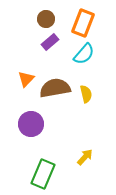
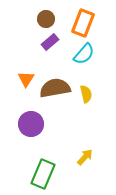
orange triangle: rotated 12 degrees counterclockwise
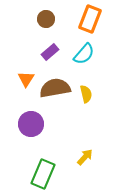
orange rectangle: moved 7 px right, 4 px up
purple rectangle: moved 10 px down
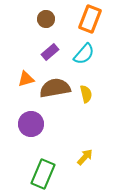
orange triangle: rotated 42 degrees clockwise
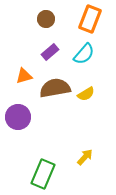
orange triangle: moved 2 px left, 3 px up
yellow semicircle: rotated 72 degrees clockwise
purple circle: moved 13 px left, 7 px up
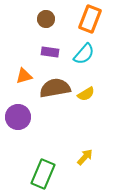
purple rectangle: rotated 48 degrees clockwise
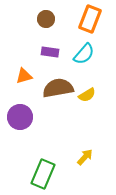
brown semicircle: moved 3 px right
yellow semicircle: moved 1 px right, 1 px down
purple circle: moved 2 px right
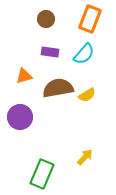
green rectangle: moved 1 px left
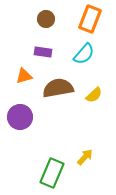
purple rectangle: moved 7 px left
yellow semicircle: moved 7 px right; rotated 12 degrees counterclockwise
green rectangle: moved 10 px right, 1 px up
